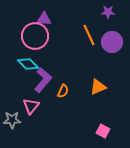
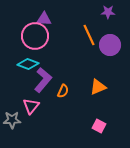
purple circle: moved 2 px left, 3 px down
cyan diamond: rotated 25 degrees counterclockwise
pink square: moved 4 px left, 5 px up
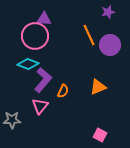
purple star: rotated 16 degrees counterclockwise
pink triangle: moved 9 px right
pink square: moved 1 px right, 9 px down
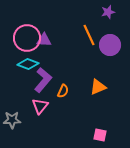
purple triangle: moved 21 px down
pink circle: moved 8 px left, 2 px down
pink square: rotated 16 degrees counterclockwise
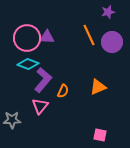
purple triangle: moved 3 px right, 3 px up
purple circle: moved 2 px right, 3 px up
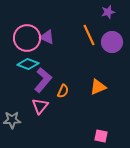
purple triangle: rotated 21 degrees clockwise
pink square: moved 1 px right, 1 px down
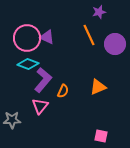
purple star: moved 9 px left
purple circle: moved 3 px right, 2 px down
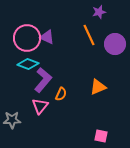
orange semicircle: moved 2 px left, 3 px down
